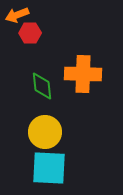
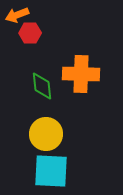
orange cross: moved 2 px left
yellow circle: moved 1 px right, 2 px down
cyan square: moved 2 px right, 3 px down
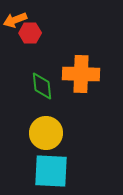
orange arrow: moved 2 px left, 5 px down
yellow circle: moved 1 px up
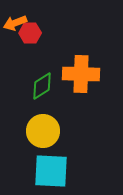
orange arrow: moved 3 px down
green diamond: rotated 64 degrees clockwise
yellow circle: moved 3 px left, 2 px up
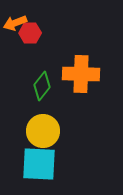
green diamond: rotated 20 degrees counterclockwise
cyan square: moved 12 px left, 7 px up
